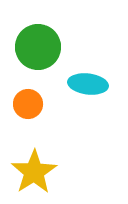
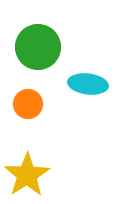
yellow star: moved 7 px left, 3 px down
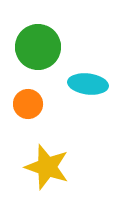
yellow star: moved 20 px right, 8 px up; rotated 21 degrees counterclockwise
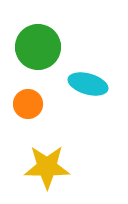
cyan ellipse: rotated 9 degrees clockwise
yellow star: rotated 18 degrees counterclockwise
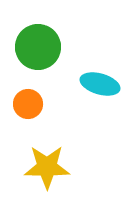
cyan ellipse: moved 12 px right
